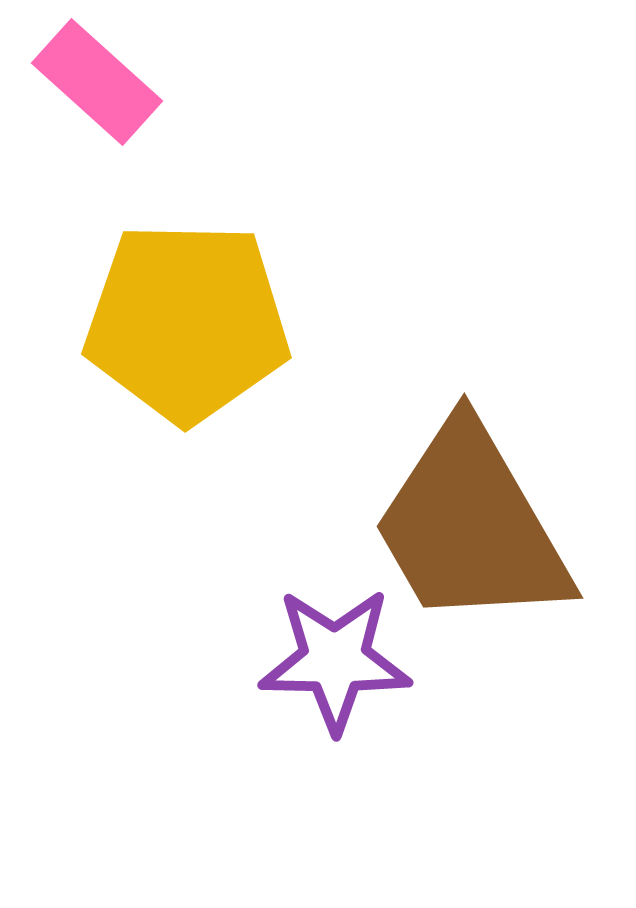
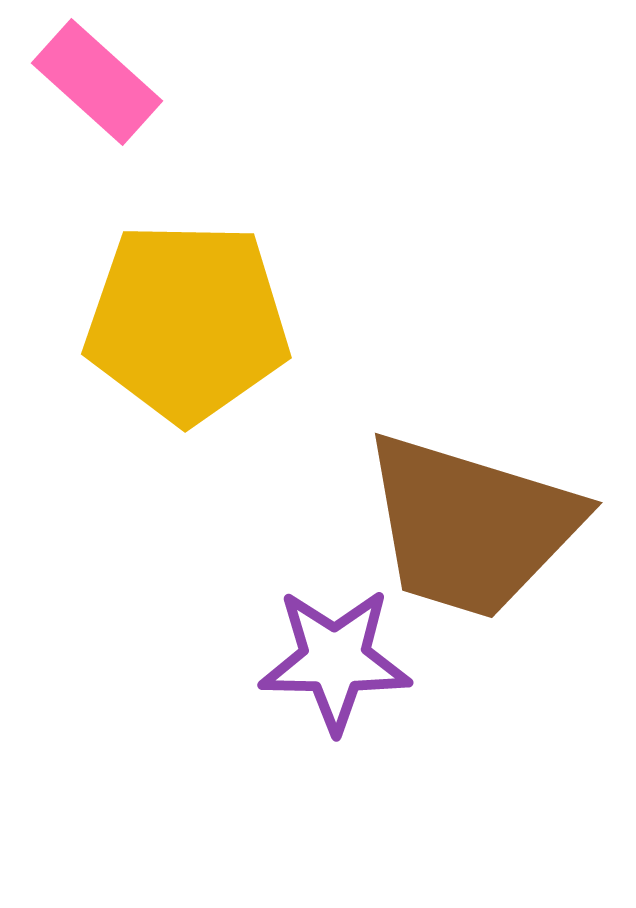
brown trapezoid: rotated 43 degrees counterclockwise
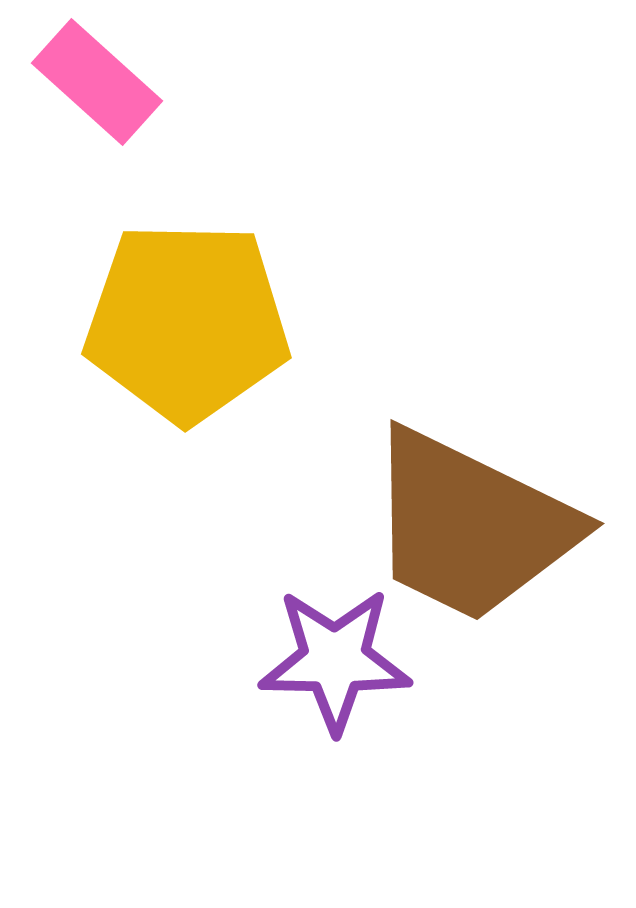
brown trapezoid: rotated 9 degrees clockwise
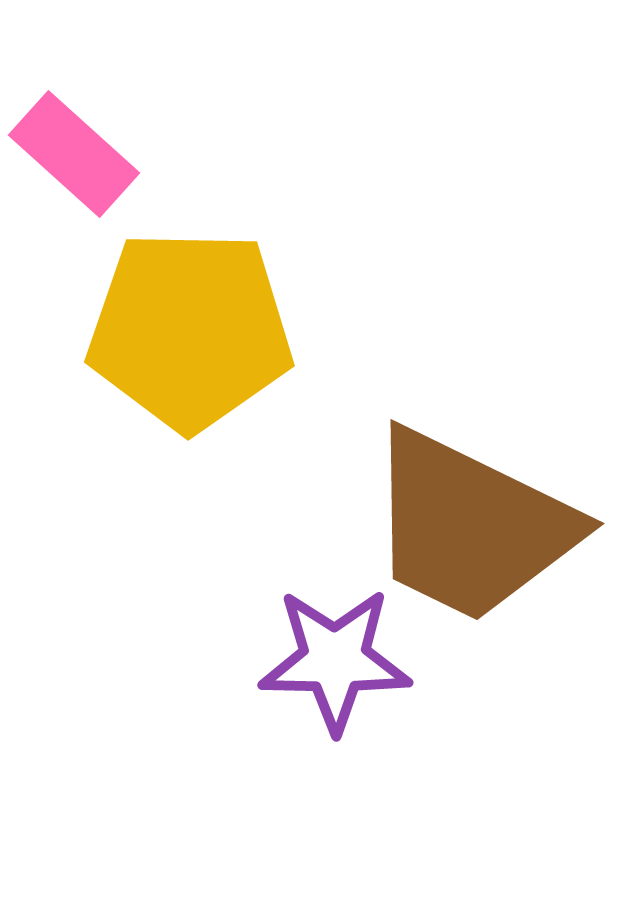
pink rectangle: moved 23 px left, 72 px down
yellow pentagon: moved 3 px right, 8 px down
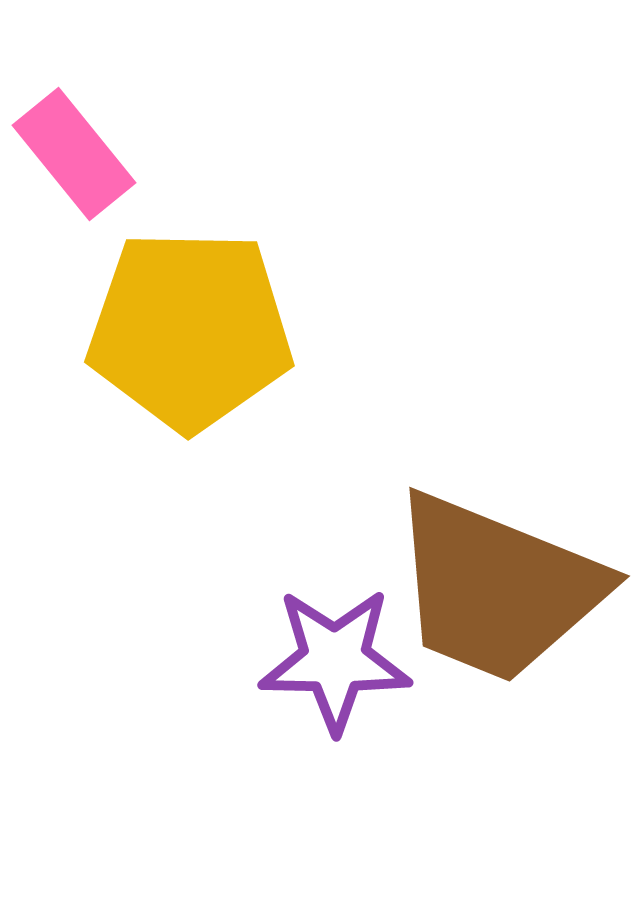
pink rectangle: rotated 9 degrees clockwise
brown trapezoid: moved 26 px right, 62 px down; rotated 4 degrees counterclockwise
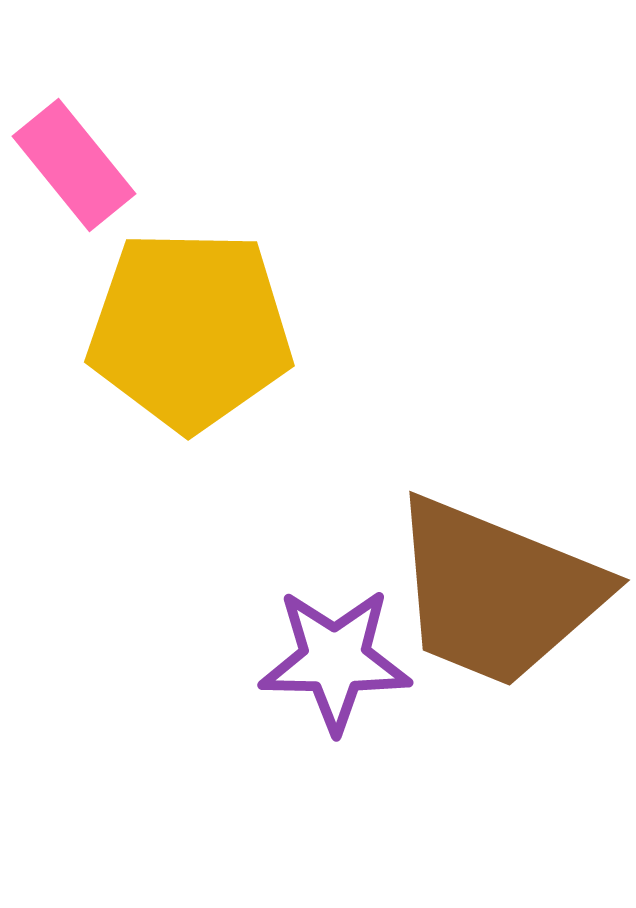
pink rectangle: moved 11 px down
brown trapezoid: moved 4 px down
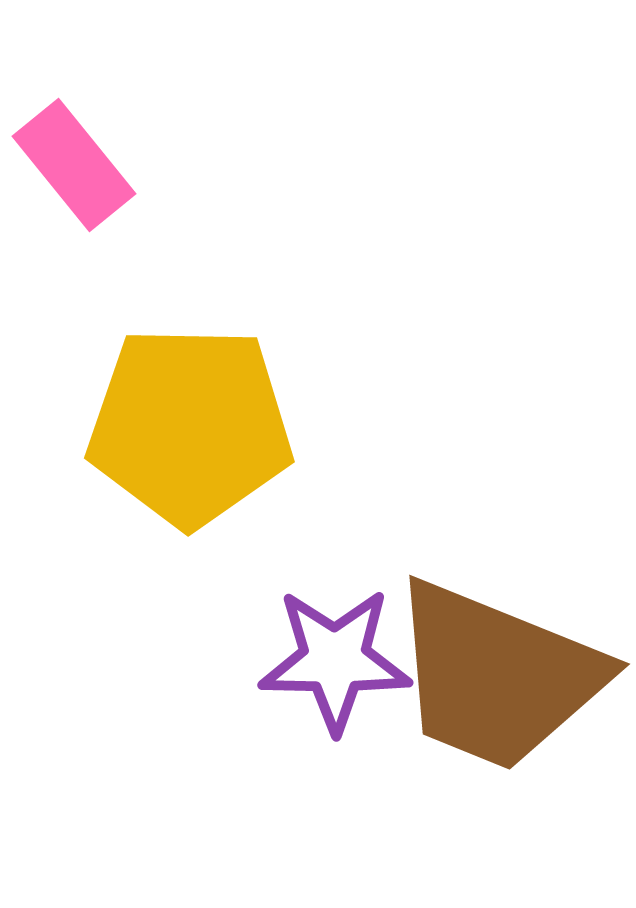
yellow pentagon: moved 96 px down
brown trapezoid: moved 84 px down
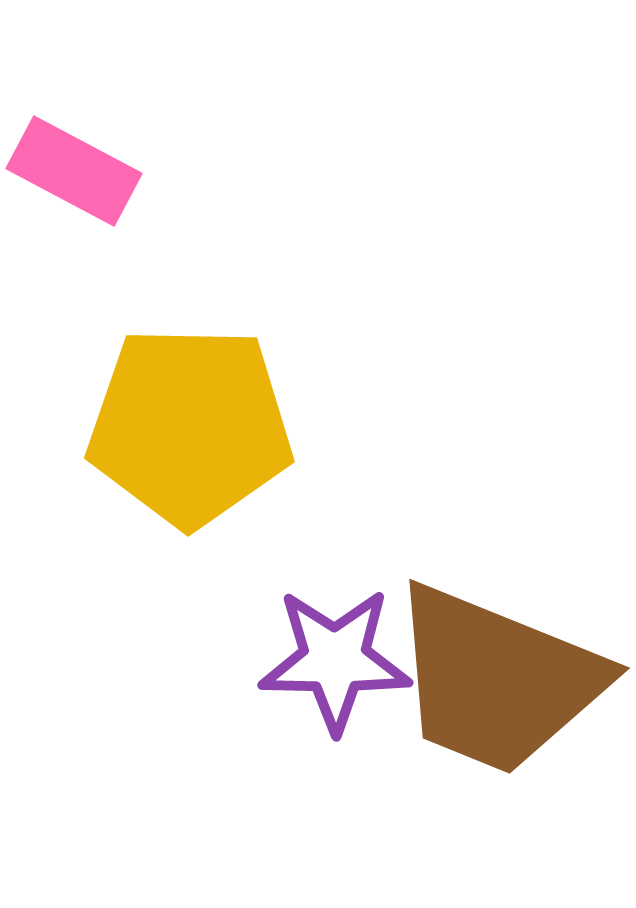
pink rectangle: moved 6 px down; rotated 23 degrees counterclockwise
brown trapezoid: moved 4 px down
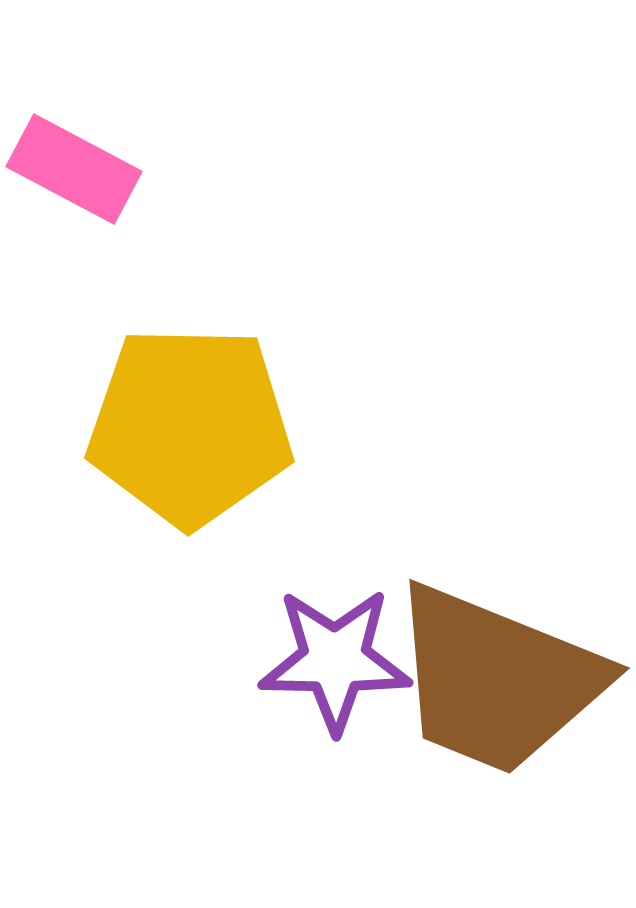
pink rectangle: moved 2 px up
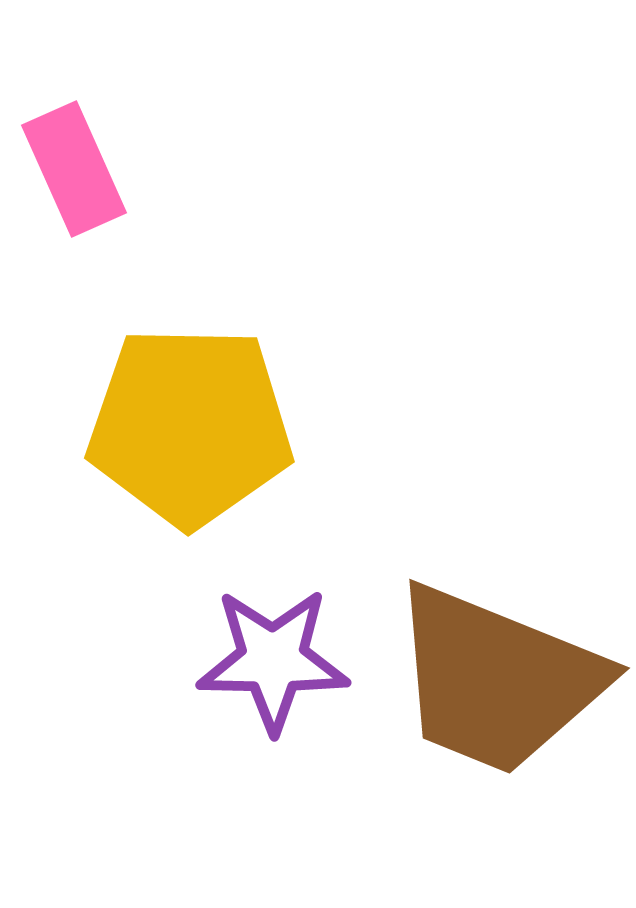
pink rectangle: rotated 38 degrees clockwise
purple star: moved 62 px left
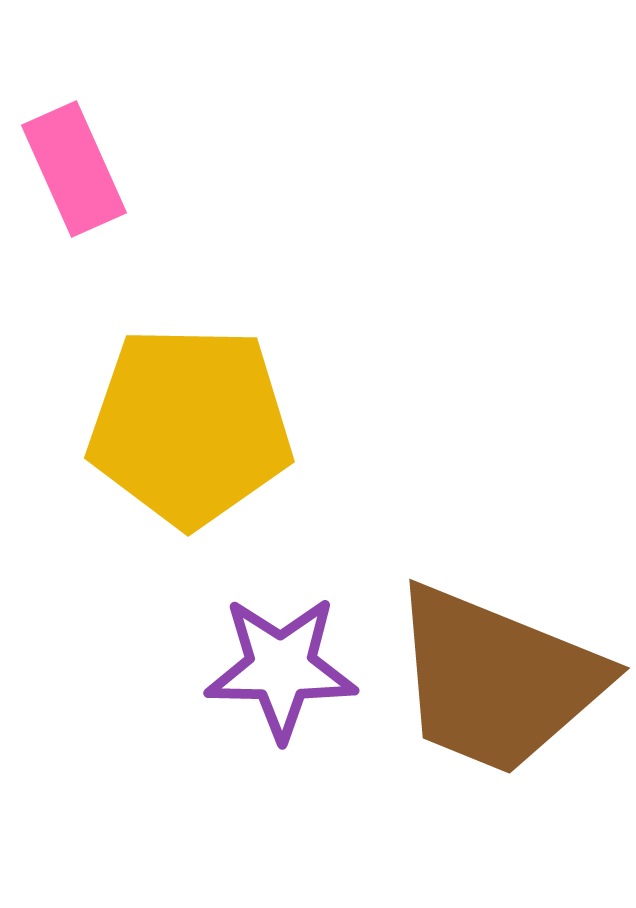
purple star: moved 8 px right, 8 px down
